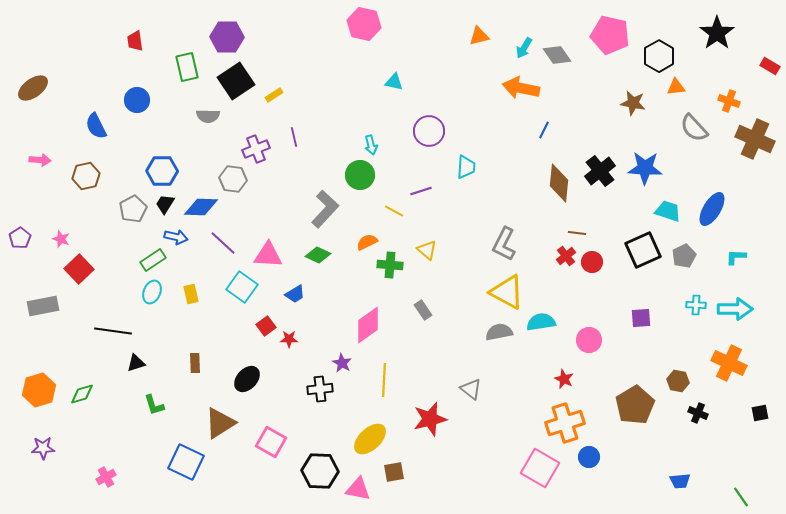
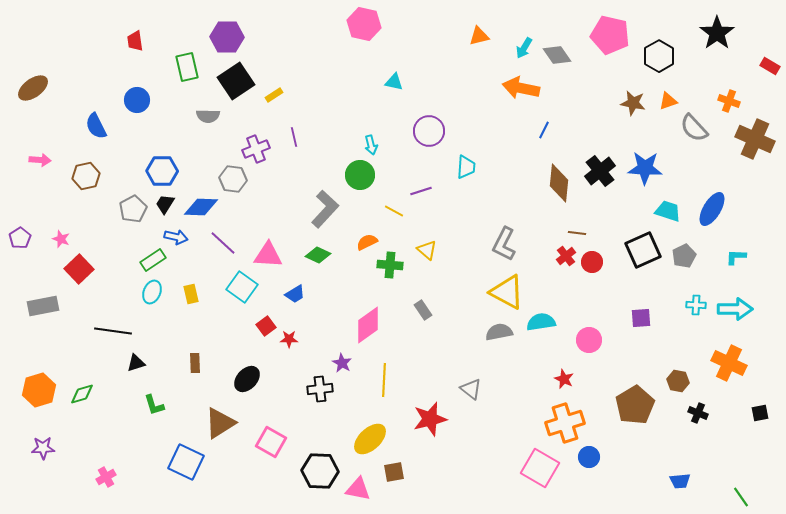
orange triangle at (676, 87): moved 8 px left, 14 px down; rotated 12 degrees counterclockwise
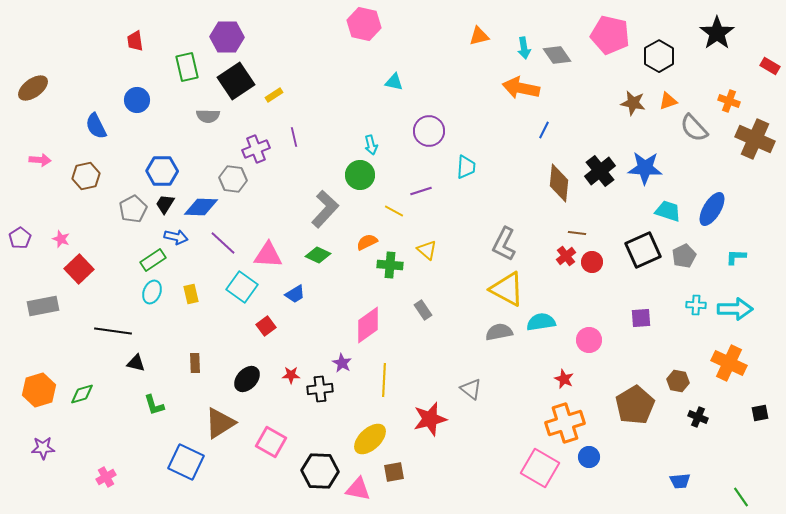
cyan arrow at (524, 48): rotated 40 degrees counterclockwise
yellow triangle at (507, 292): moved 3 px up
red star at (289, 339): moved 2 px right, 36 px down
black triangle at (136, 363): rotated 30 degrees clockwise
black cross at (698, 413): moved 4 px down
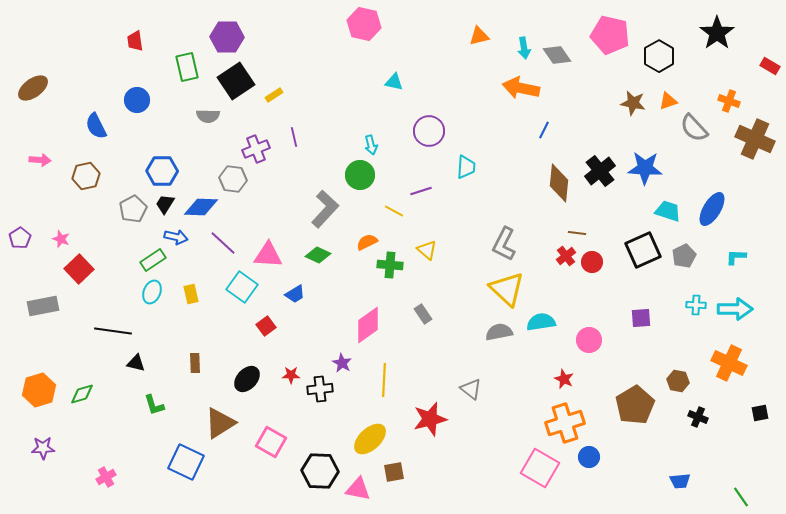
yellow triangle at (507, 289): rotated 15 degrees clockwise
gray rectangle at (423, 310): moved 4 px down
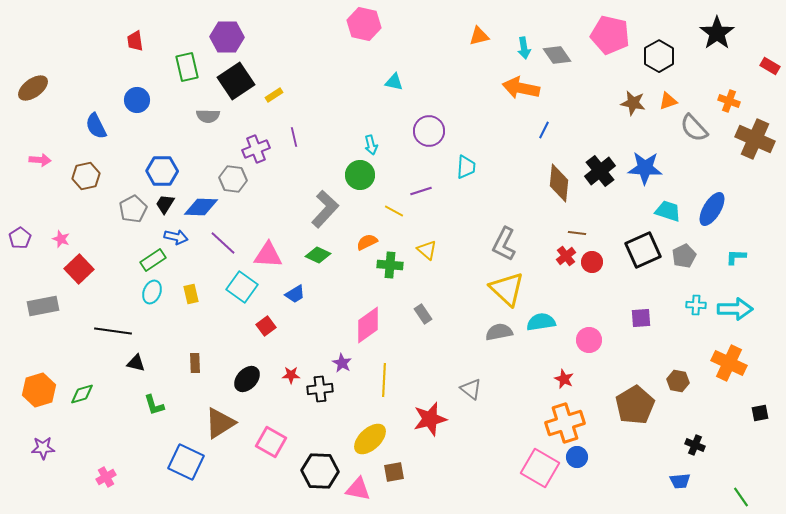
black cross at (698, 417): moved 3 px left, 28 px down
blue circle at (589, 457): moved 12 px left
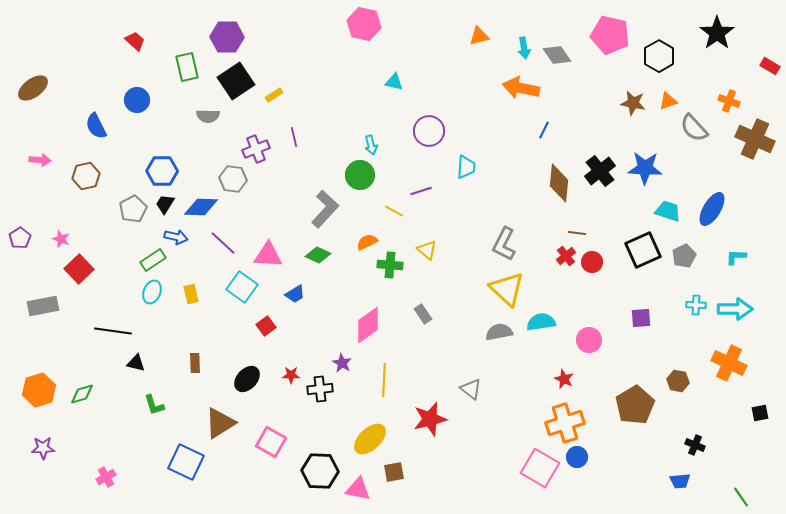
red trapezoid at (135, 41): rotated 140 degrees clockwise
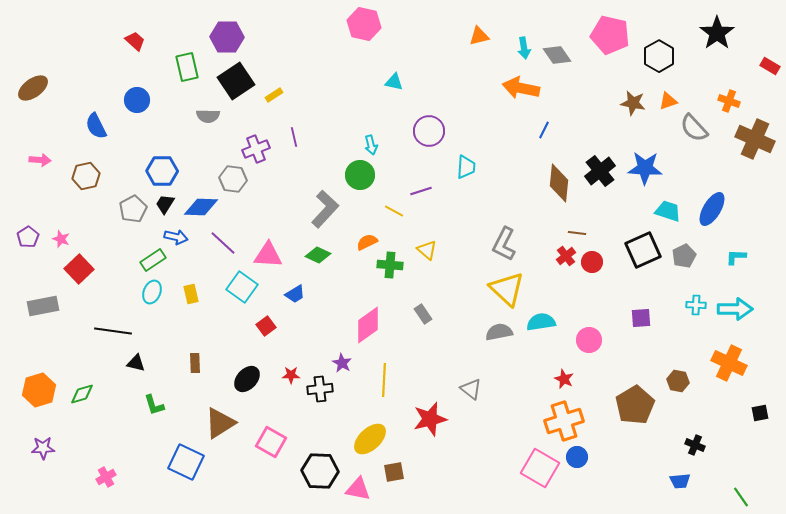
purple pentagon at (20, 238): moved 8 px right, 1 px up
orange cross at (565, 423): moved 1 px left, 2 px up
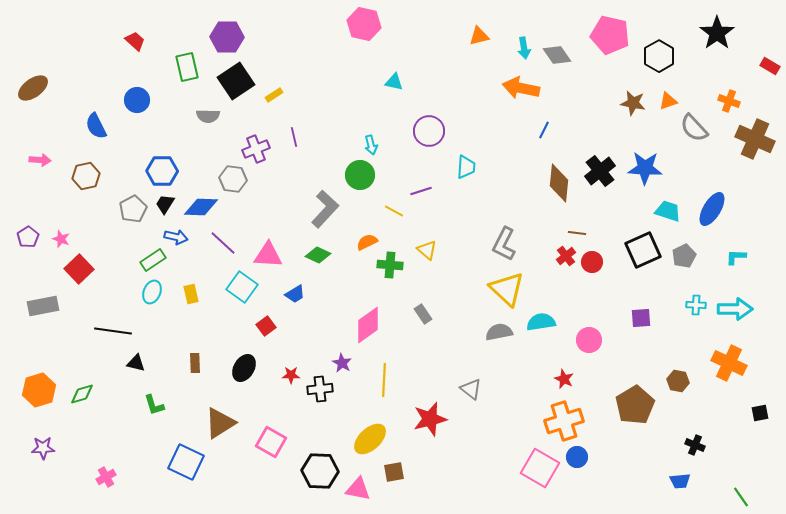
black ellipse at (247, 379): moved 3 px left, 11 px up; rotated 12 degrees counterclockwise
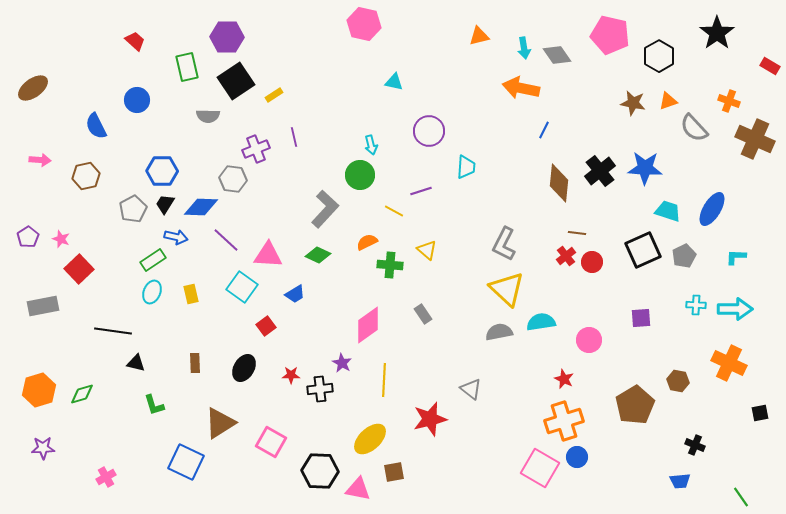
purple line at (223, 243): moved 3 px right, 3 px up
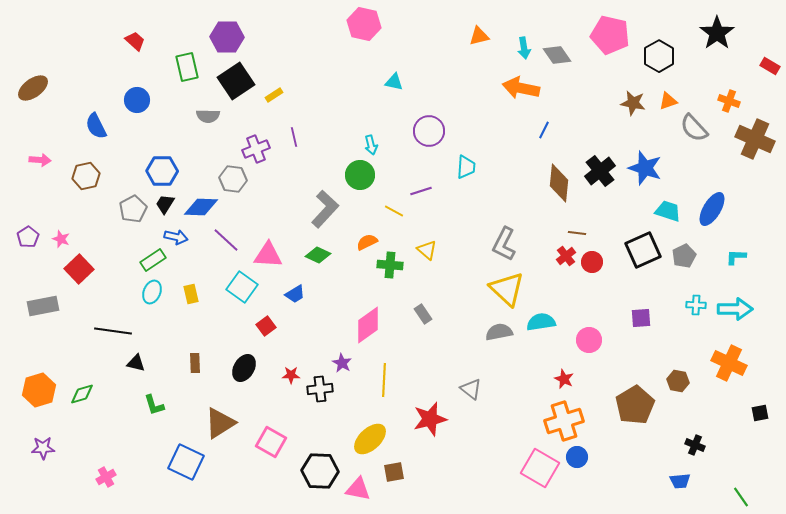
blue star at (645, 168): rotated 16 degrees clockwise
